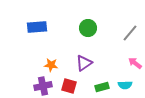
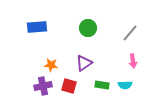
pink arrow: moved 2 px left, 2 px up; rotated 136 degrees counterclockwise
green rectangle: moved 2 px up; rotated 24 degrees clockwise
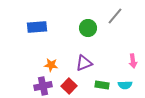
gray line: moved 15 px left, 17 px up
purple triangle: rotated 12 degrees clockwise
red square: rotated 28 degrees clockwise
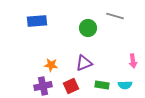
gray line: rotated 66 degrees clockwise
blue rectangle: moved 6 px up
red square: moved 2 px right; rotated 21 degrees clockwise
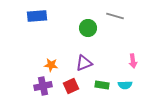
blue rectangle: moved 5 px up
